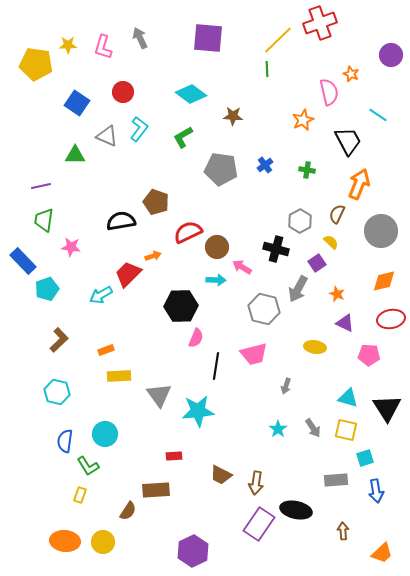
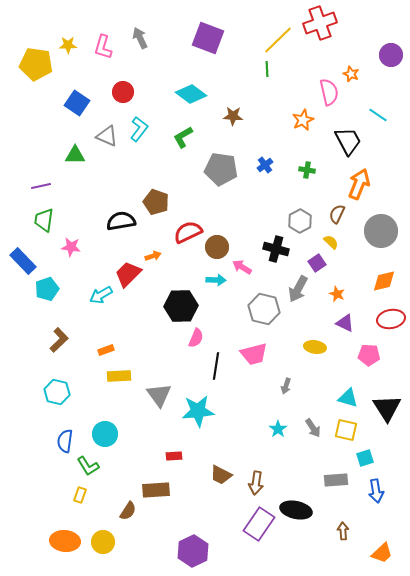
purple square at (208, 38): rotated 16 degrees clockwise
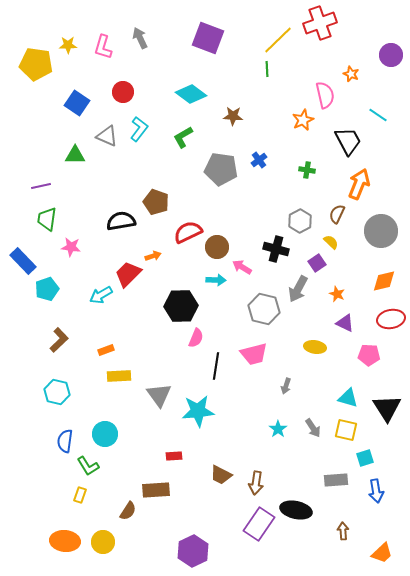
pink semicircle at (329, 92): moved 4 px left, 3 px down
blue cross at (265, 165): moved 6 px left, 5 px up
green trapezoid at (44, 220): moved 3 px right, 1 px up
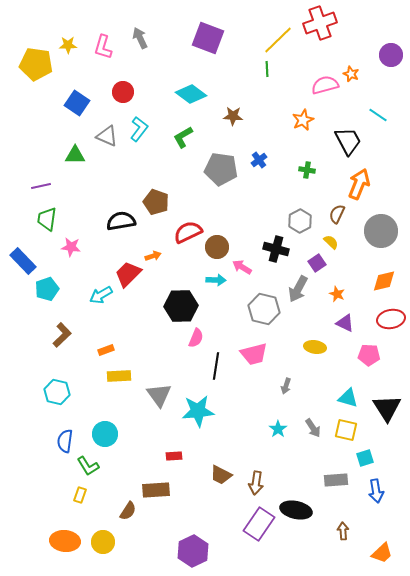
pink semicircle at (325, 95): moved 10 px up; rotated 92 degrees counterclockwise
brown L-shape at (59, 340): moved 3 px right, 5 px up
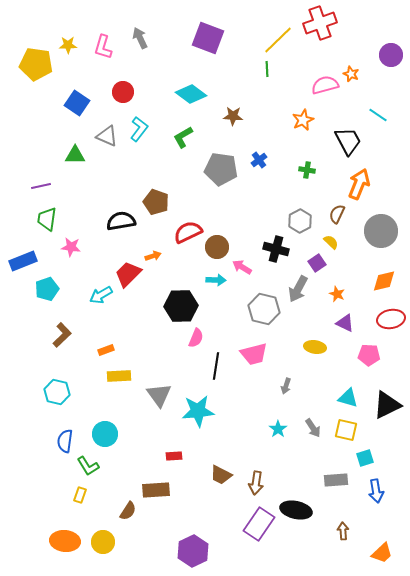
blue rectangle at (23, 261): rotated 68 degrees counterclockwise
black triangle at (387, 408): moved 3 px up; rotated 36 degrees clockwise
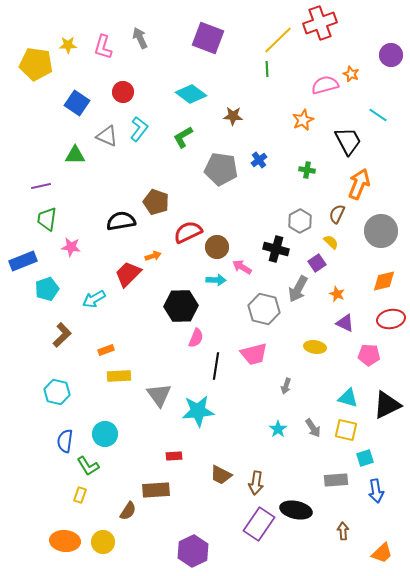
cyan arrow at (101, 295): moved 7 px left, 4 px down
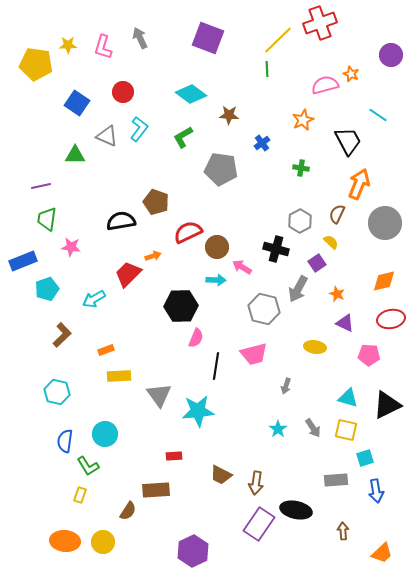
brown star at (233, 116): moved 4 px left, 1 px up
blue cross at (259, 160): moved 3 px right, 17 px up
green cross at (307, 170): moved 6 px left, 2 px up
gray circle at (381, 231): moved 4 px right, 8 px up
